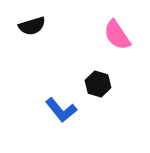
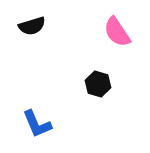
pink semicircle: moved 3 px up
blue L-shape: moved 24 px left, 14 px down; rotated 16 degrees clockwise
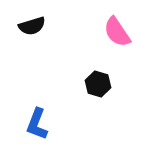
blue L-shape: rotated 44 degrees clockwise
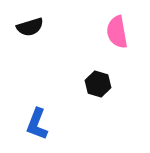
black semicircle: moved 2 px left, 1 px down
pink semicircle: rotated 24 degrees clockwise
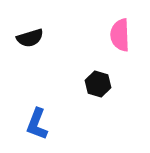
black semicircle: moved 11 px down
pink semicircle: moved 3 px right, 3 px down; rotated 8 degrees clockwise
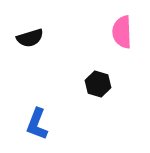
pink semicircle: moved 2 px right, 3 px up
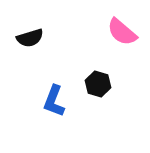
pink semicircle: rotated 48 degrees counterclockwise
blue L-shape: moved 17 px right, 23 px up
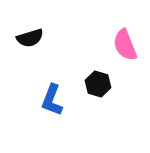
pink semicircle: moved 3 px right, 13 px down; rotated 28 degrees clockwise
blue L-shape: moved 2 px left, 1 px up
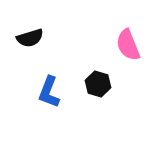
pink semicircle: moved 3 px right
blue L-shape: moved 3 px left, 8 px up
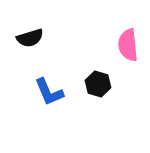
pink semicircle: rotated 16 degrees clockwise
blue L-shape: rotated 44 degrees counterclockwise
